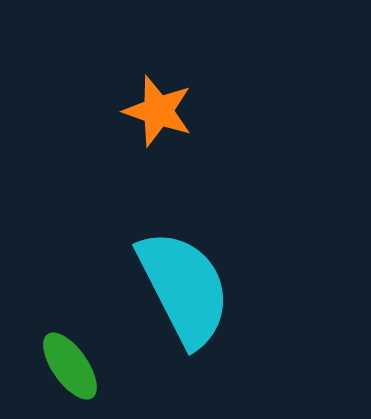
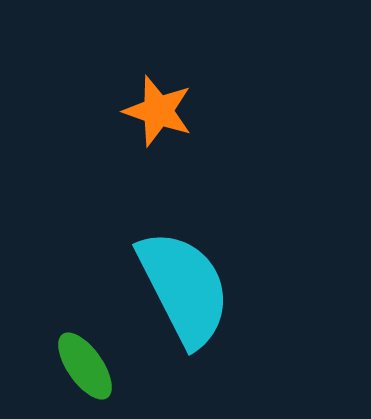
green ellipse: moved 15 px right
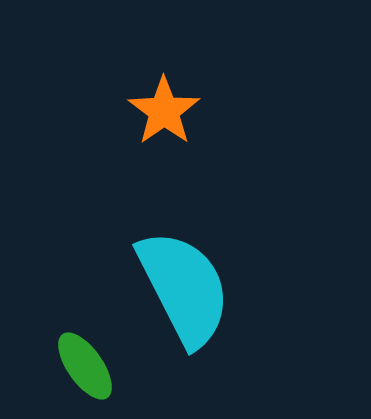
orange star: moved 6 px right; rotated 18 degrees clockwise
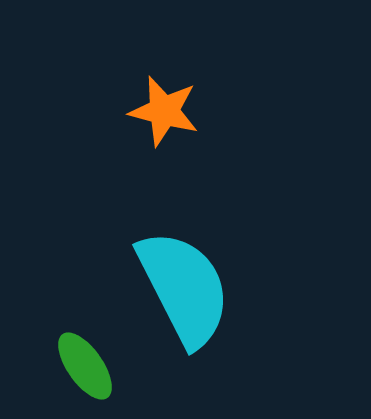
orange star: rotated 22 degrees counterclockwise
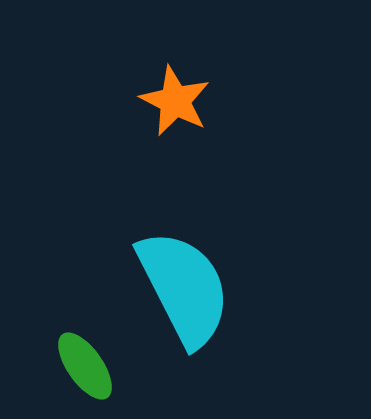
orange star: moved 11 px right, 10 px up; rotated 12 degrees clockwise
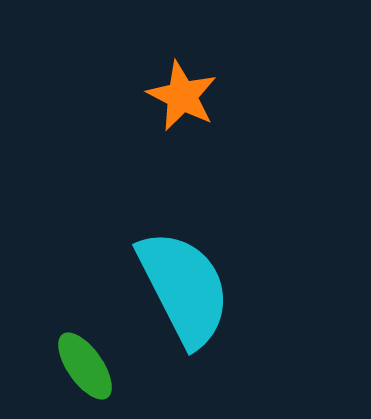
orange star: moved 7 px right, 5 px up
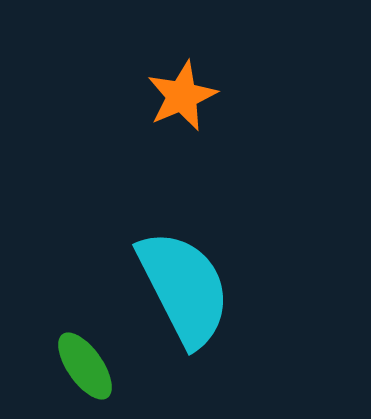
orange star: rotated 22 degrees clockwise
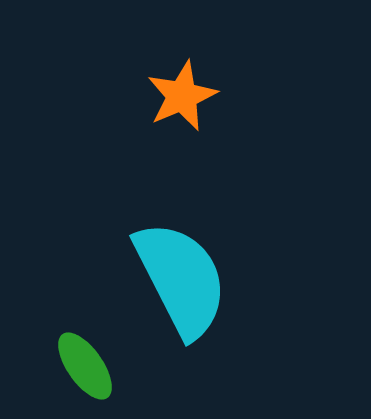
cyan semicircle: moved 3 px left, 9 px up
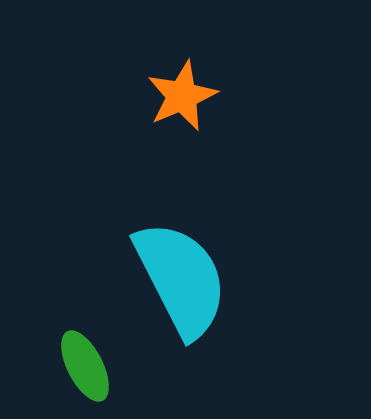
green ellipse: rotated 8 degrees clockwise
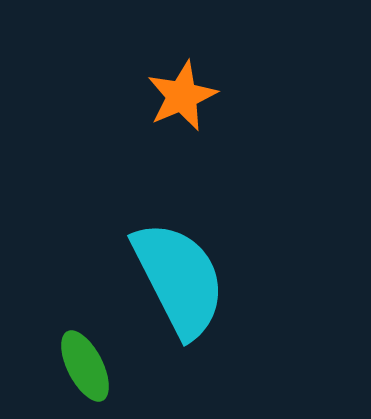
cyan semicircle: moved 2 px left
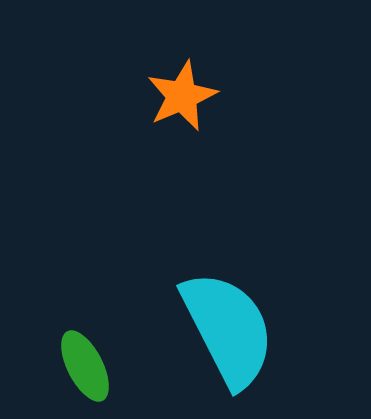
cyan semicircle: moved 49 px right, 50 px down
